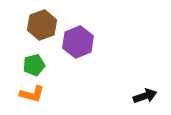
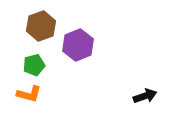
brown hexagon: moved 1 px left, 1 px down
purple hexagon: moved 3 px down
orange L-shape: moved 3 px left
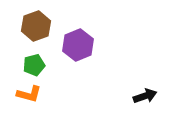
brown hexagon: moved 5 px left
